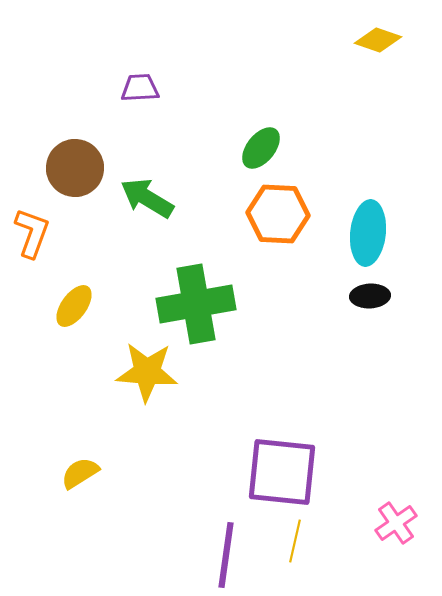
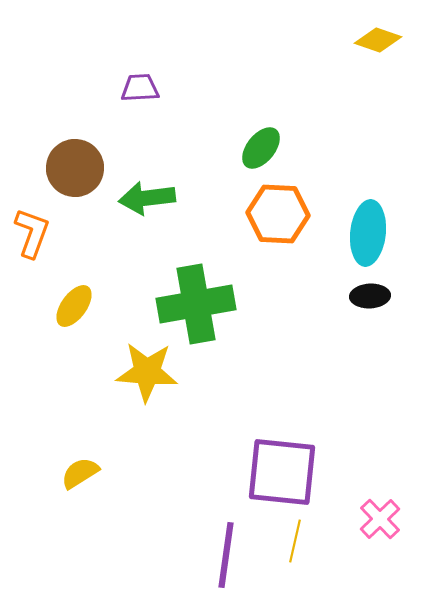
green arrow: rotated 38 degrees counterclockwise
pink cross: moved 16 px left, 4 px up; rotated 9 degrees counterclockwise
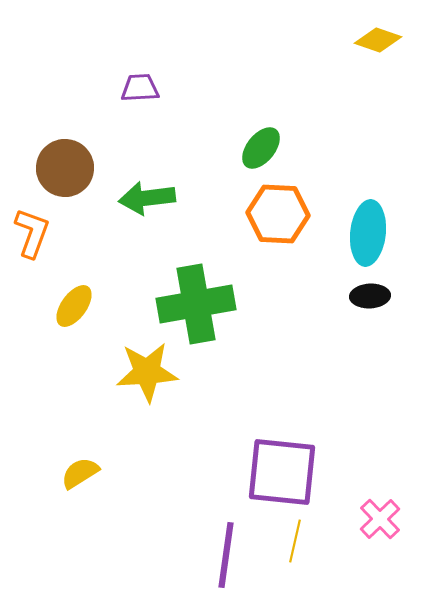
brown circle: moved 10 px left
yellow star: rotated 8 degrees counterclockwise
